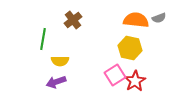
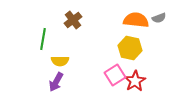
purple arrow: rotated 42 degrees counterclockwise
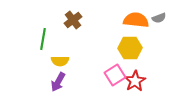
yellow hexagon: rotated 15 degrees counterclockwise
purple arrow: moved 2 px right
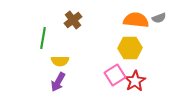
green line: moved 1 px up
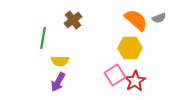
orange semicircle: rotated 35 degrees clockwise
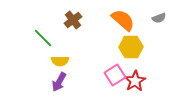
orange semicircle: moved 13 px left
green line: rotated 55 degrees counterclockwise
yellow hexagon: moved 1 px right, 1 px up
purple arrow: moved 1 px right
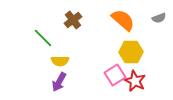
yellow hexagon: moved 5 px down
red star: rotated 15 degrees counterclockwise
